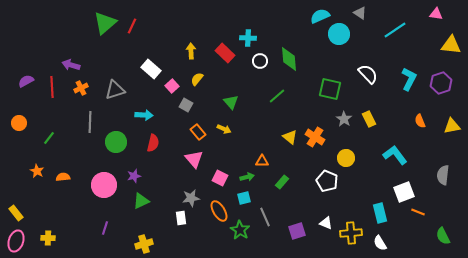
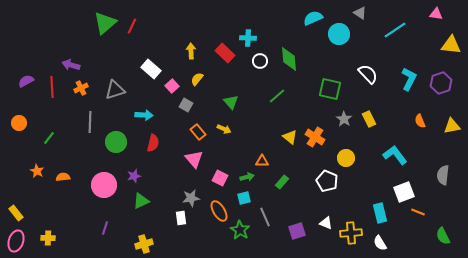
cyan semicircle at (320, 16): moved 7 px left, 2 px down
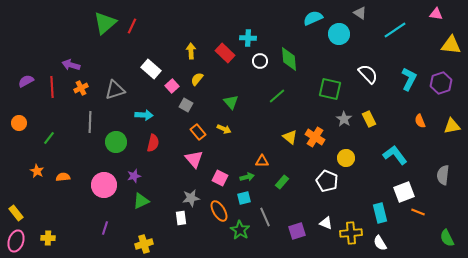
green semicircle at (443, 236): moved 4 px right, 2 px down
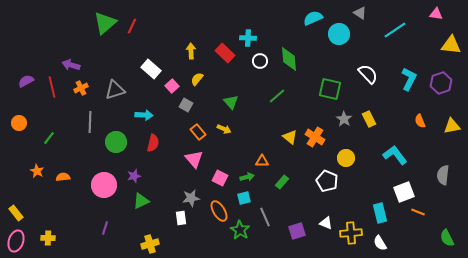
red line at (52, 87): rotated 10 degrees counterclockwise
yellow cross at (144, 244): moved 6 px right
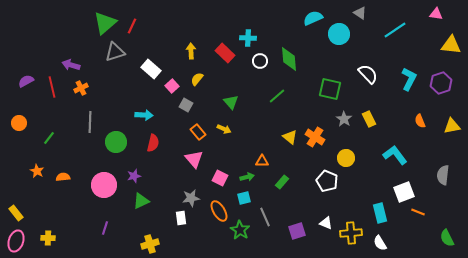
gray triangle at (115, 90): moved 38 px up
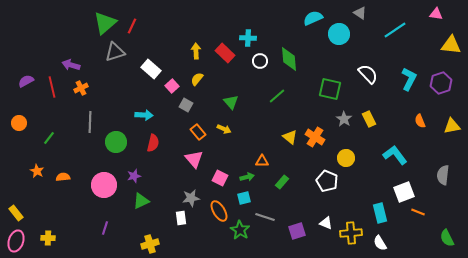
yellow arrow at (191, 51): moved 5 px right
gray line at (265, 217): rotated 48 degrees counterclockwise
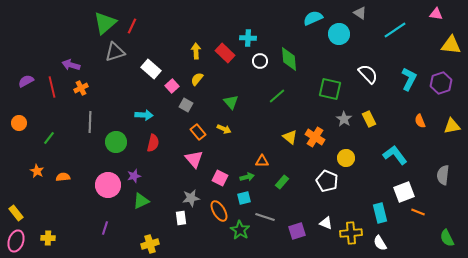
pink circle at (104, 185): moved 4 px right
